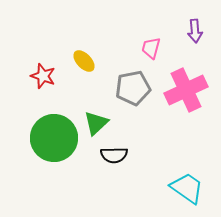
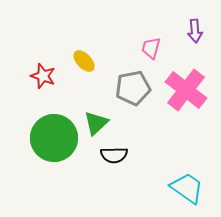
pink cross: rotated 27 degrees counterclockwise
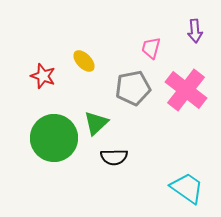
black semicircle: moved 2 px down
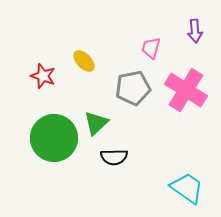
pink cross: rotated 6 degrees counterclockwise
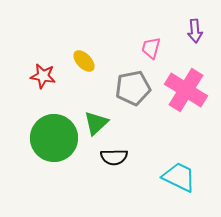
red star: rotated 10 degrees counterclockwise
cyan trapezoid: moved 8 px left, 11 px up; rotated 9 degrees counterclockwise
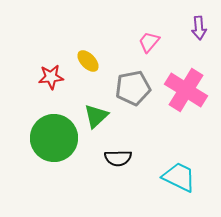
purple arrow: moved 4 px right, 3 px up
pink trapezoid: moved 2 px left, 6 px up; rotated 25 degrees clockwise
yellow ellipse: moved 4 px right
red star: moved 8 px right, 1 px down; rotated 15 degrees counterclockwise
green triangle: moved 7 px up
black semicircle: moved 4 px right, 1 px down
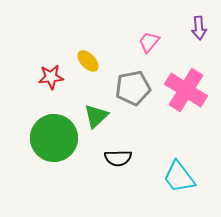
cyan trapezoid: rotated 153 degrees counterclockwise
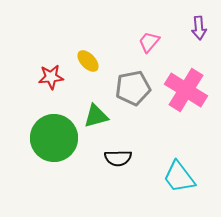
green triangle: rotated 28 degrees clockwise
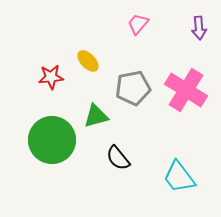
pink trapezoid: moved 11 px left, 18 px up
green circle: moved 2 px left, 2 px down
black semicircle: rotated 52 degrees clockwise
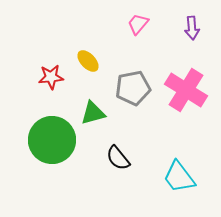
purple arrow: moved 7 px left
green triangle: moved 3 px left, 3 px up
